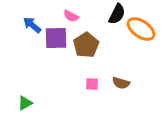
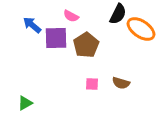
black semicircle: moved 1 px right
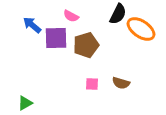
brown pentagon: rotated 15 degrees clockwise
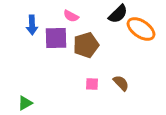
black semicircle: rotated 20 degrees clockwise
blue arrow: rotated 132 degrees counterclockwise
brown semicircle: rotated 150 degrees counterclockwise
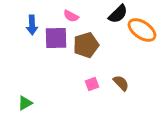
orange ellipse: moved 1 px right, 1 px down
pink square: rotated 24 degrees counterclockwise
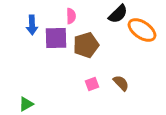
pink semicircle: rotated 119 degrees counterclockwise
green triangle: moved 1 px right, 1 px down
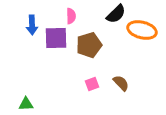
black semicircle: moved 2 px left
orange ellipse: rotated 20 degrees counterclockwise
brown pentagon: moved 3 px right
green triangle: rotated 28 degrees clockwise
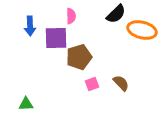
blue arrow: moved 2 px left, 1 px down
brown pentagon: moved 10 px left, 12 px down
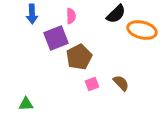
blue arrow: moved 2 px right, 12 px up
purple square: rotated 20 degrees counterclockwise
brown pentagon: rotated 10 degrees counterclockwise
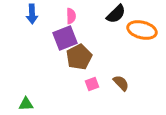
purple square: moved 9 px right
